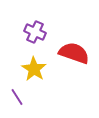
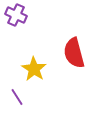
purple cross: moved 19 px left, 17 px up
red semicircle: rotated 124 degrees counterclockwise
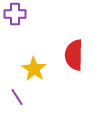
purple cross: moved 1 px left, 1 px up; rotated 25 degrees counterclockwise
red semicircle: moved 2 px down; rotated 16 degrees clockwise
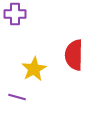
yellow star: rotated 10 degrees clockwise
purple line: rotated 42 degrees counterclockwise
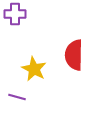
yellow star: rotated 15 degrees counterclockwise
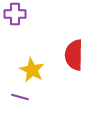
yellow star: moved 2 px left, 1 px down
purple line: moved 3 px right
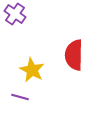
purple cross: rotated 35 degrees clockwise
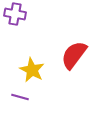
purple cross: rotated 25 degrees counterclockwise
red semicircle: rotated 36 degrees clockwise
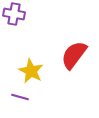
purple cross: moved 1 px left
yellow star: moved 1 px left, 1 px down
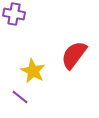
yellow star: moved 2 px right
purple line: rotated 24 degrees clockwise
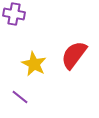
yellow star: moved 1 px right, 7 px up
